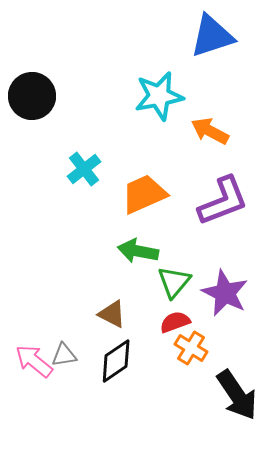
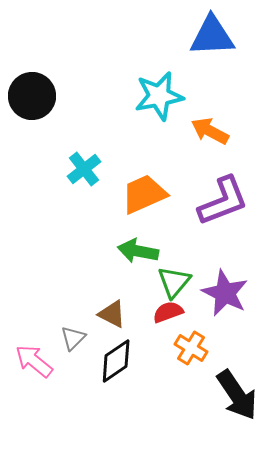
blue triangle: rotated 15 degrees clockwise
red semicircle: moved 7 px left, 10 px up
gray triangle: moved 9 px right, 17 px up; rotated 36 degrees counterclockwise
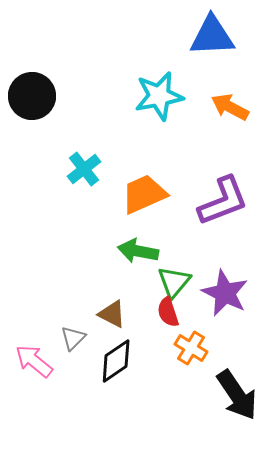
orange arrow: moved 20 px right, 24 px up
red semicircle: rotated 88 degrees counterclockwise
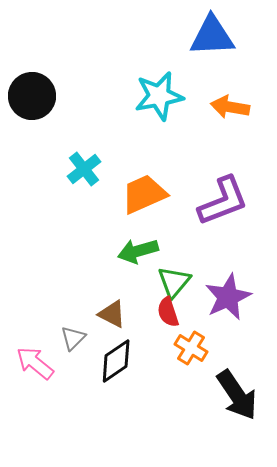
orange arrow: rotated 18 degrees counterclockwise
green arrow: rotated 27 degrees counterclockwise
purple star: moved 3 px right, 4 px down; rotated 21 degrees clockwise
pink arrow: moved 1 px right, 2 px down
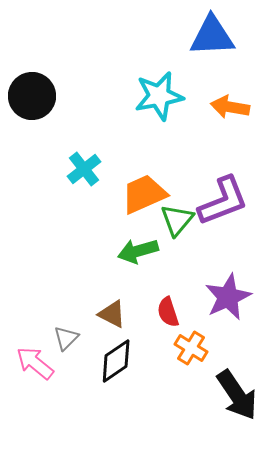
green triangle: moved 3 px right, 62 px up
gray triangle: moved 7 px left
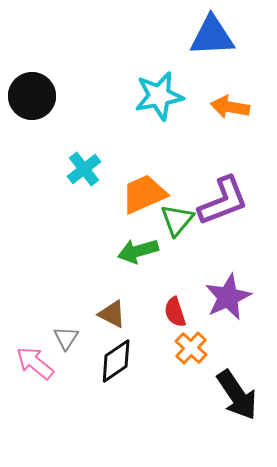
red semicircle: moved 7 px right
gray triangle: rotated 12 degrees counterclockwise
orange cross: rotated 12 degrees clockwise
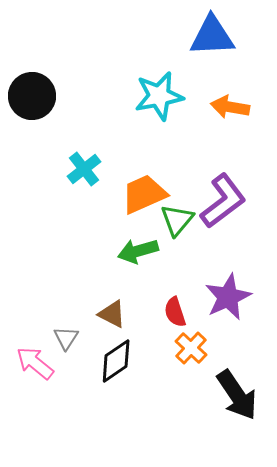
purple L-shape: rotated 16 degrees counterclockwise
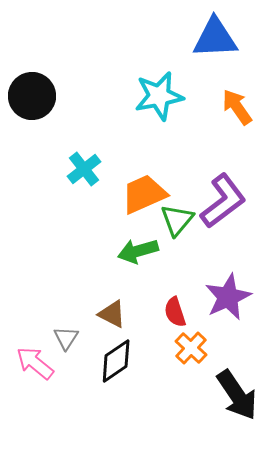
blue triangle: moved 3 px right, 2 px down
orange arrow: moved 7 px right; rotated 45 degrees clockwise
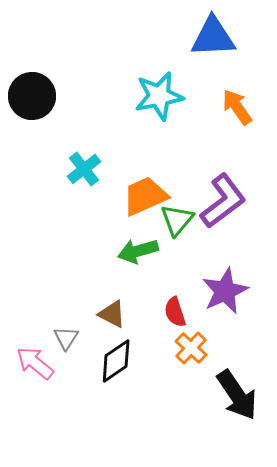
blue triangle: moved 2 px left, 1 px up
orange trapezoid: moved 1 px right, 2 px down
purple star: moved 3 px left, 6 px up
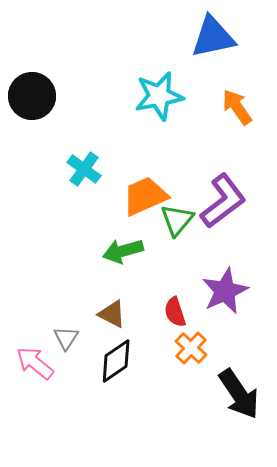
blue triangle: rotated 9 degrees counterclockwise
cyan cross: rotated 16 degrees counterclockwise
green arrow: moved 15 px left
black arrow: moved 2 px right, 1 px up
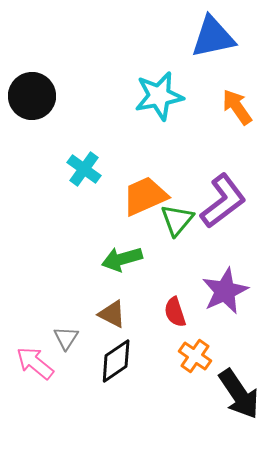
green arrow: moved 1 px left, 8 px down
orange cross: moved 4 px right, 8 px down; rotated 8 degrees counterclockwise
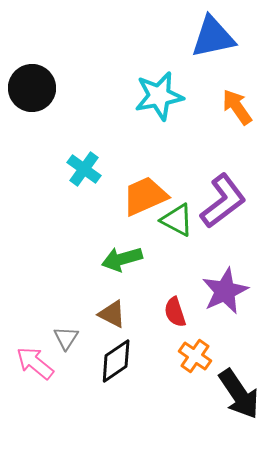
black circle: moved 8 px up
green triangle: rotated 42 degrees counterclockwise
